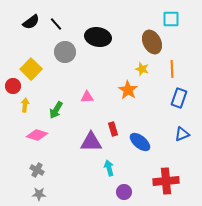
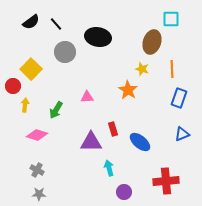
brown ellipse: rotated 45 degrees clockwise
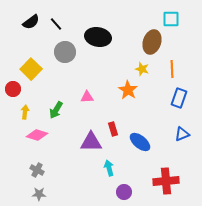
red circle: moved 3 px down
yellow arrow: moved 7 px down
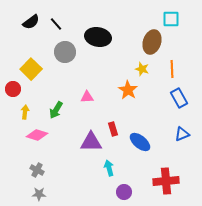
blue rectangle: rotated 48 degrees counterclockwise
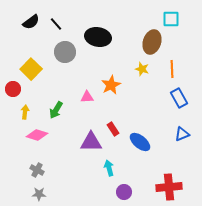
orange star: moved 17 px left, 5 px up; rotated 12 degrees clockwise
red rectangle: rotated 16 degrees counterclockwise
red cross: moved 3 px right, 6 px down
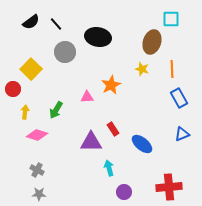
blue ellipse: moved 2 px right, 2 px down
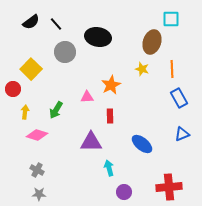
red rectangle: moved 3 px left, 13 px up; rotated 32 degrees clockwise
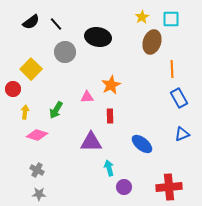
yellow star: moved 52 px up; rotated 24 degrees clockwise
purple circle: moved 5 px up
